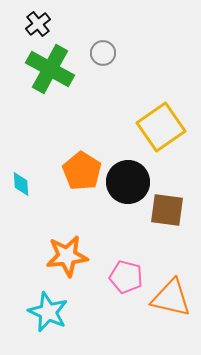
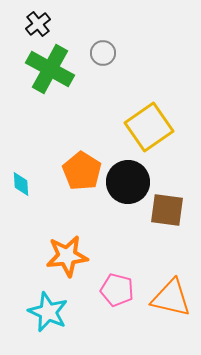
yellow square: moved 12 px left
pink pentagon: moved 9 px left, 13 px down
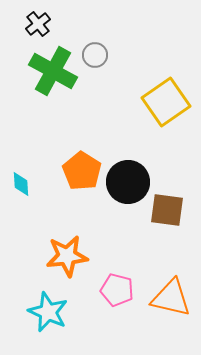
gray circle: moved 8 px left, 2 px down
green cross: moved 3 px right, 2 px down
yellow square: moved 17 px right, 25 px up
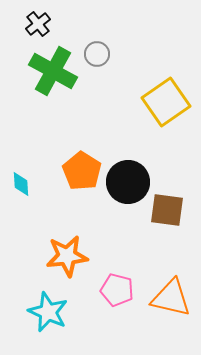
gray circle: moved 2 px right, 1 px up
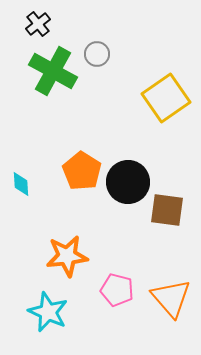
yellow square: moved 4 px up
orange triangle: rotated 36 degrees clockwise
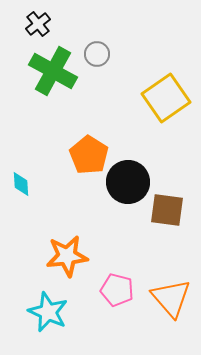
orange pentagon: moved 7 px right, 16 px up
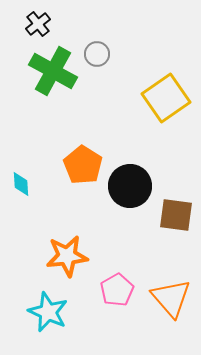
orange pentagon: moved 6 px left, 10 px down
black circle: moved 2 px right, 4 px down
brown square: moved 9 px right, 5 px down
pink pentagon: rotated 28 degrees clockwise
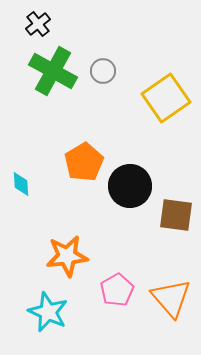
gray circle: moved 6 px right, 17 px down
orange pentagon: moved 1 px right, 3 px up; rotated 9 degrees clockwise
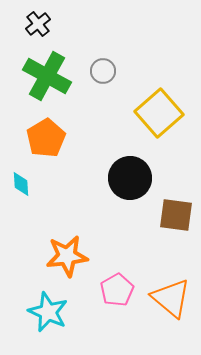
green cross: moved 6 px left, 5 px down
yellow square: moved 7 px left, 15 px down; rotated 6 degrees counterclockwise
orange pentagon: moved 38 px left, 24 px up
black circle: moved 8 px up
orange triangle: rotated 9 degrees counterclockwise
